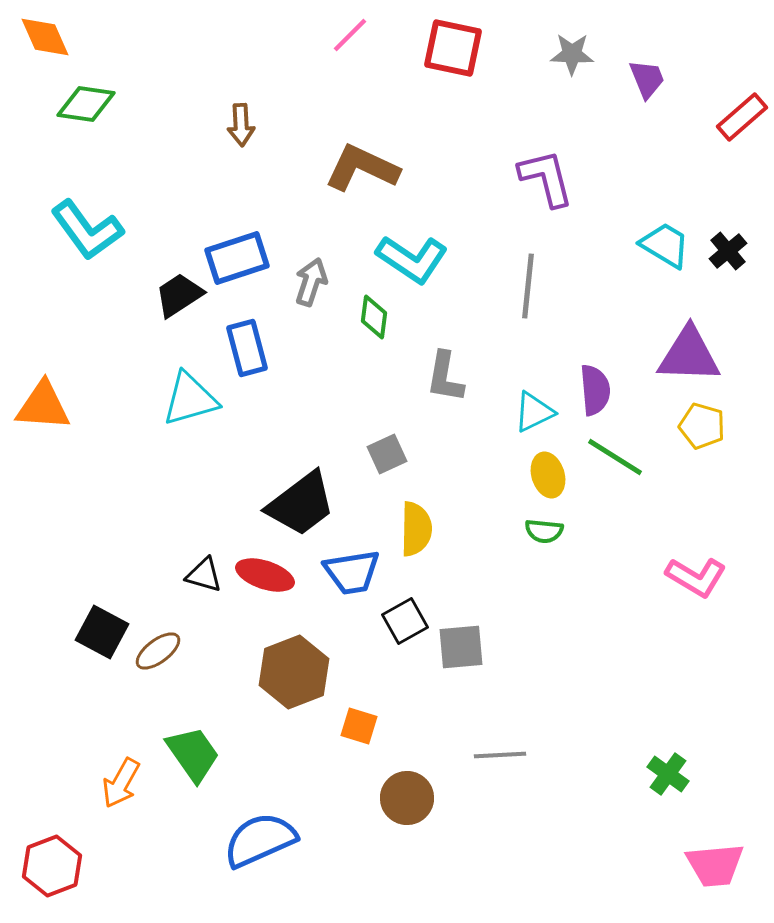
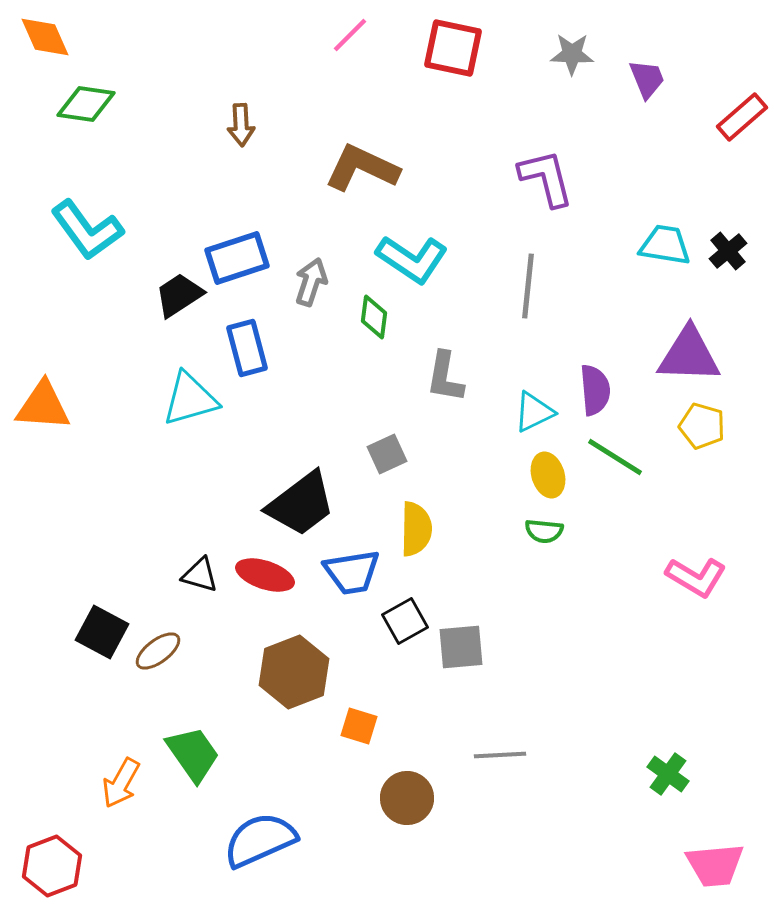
cyan trapezoid at (665, 245): rotated 22 degrees counterclockwise
black triangle at (204, 575): moved 4 px left
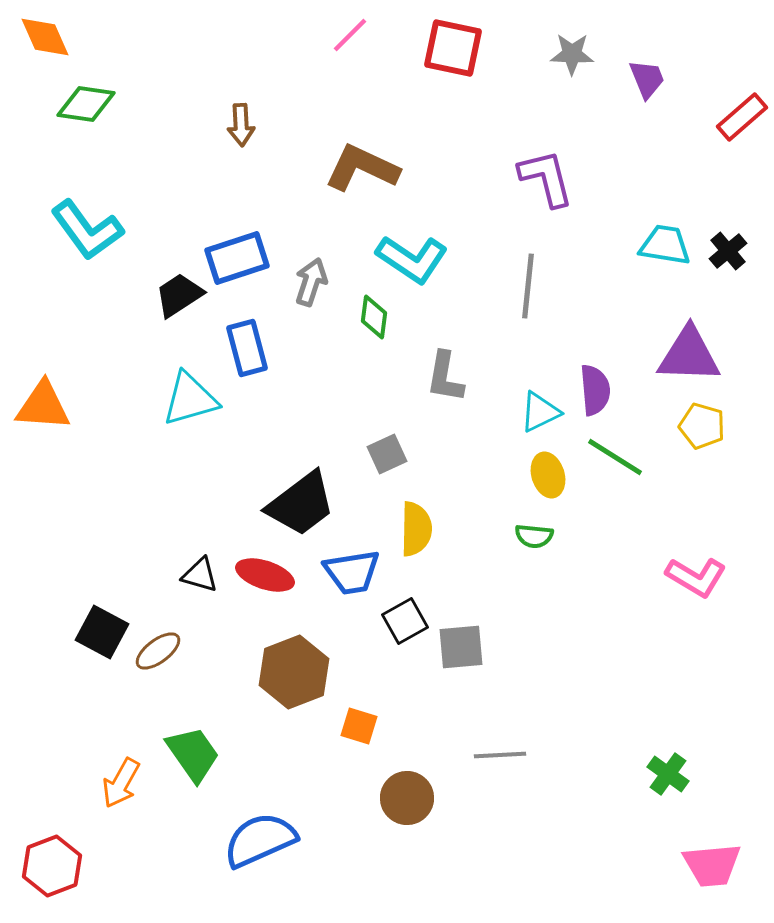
cyan triangle at (534, 412): moved 6 px right
green semicircle at (544, 531): moved 10 px left, 5 px down
pink trapezoid at (715, 865): moved 3 px left
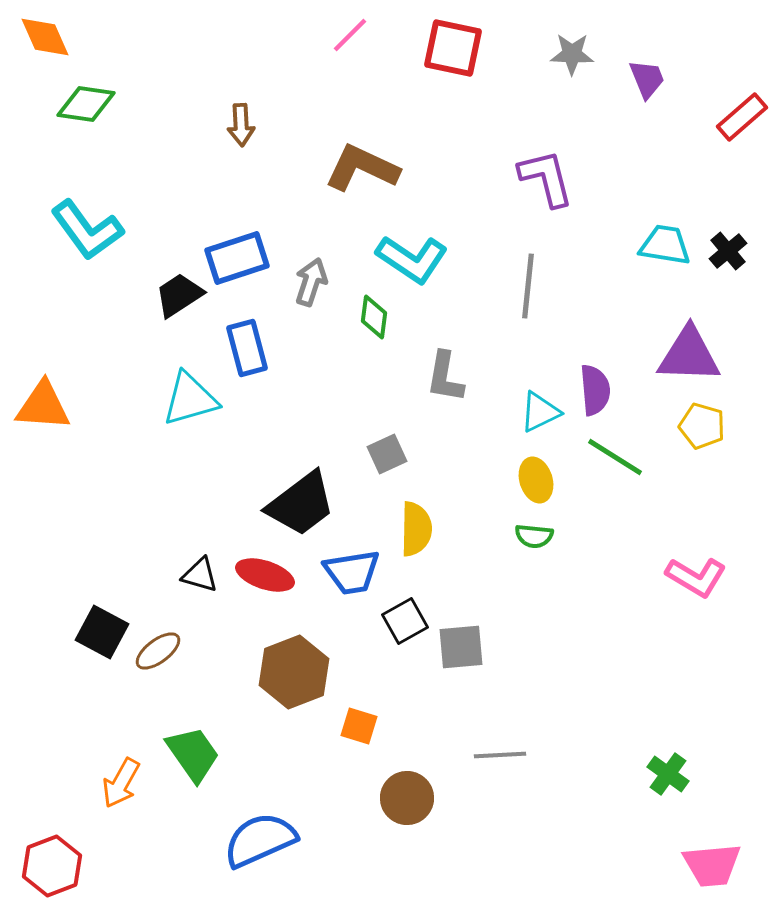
yellow ellipse at (548, 475): moved 12 px left, 5 px down
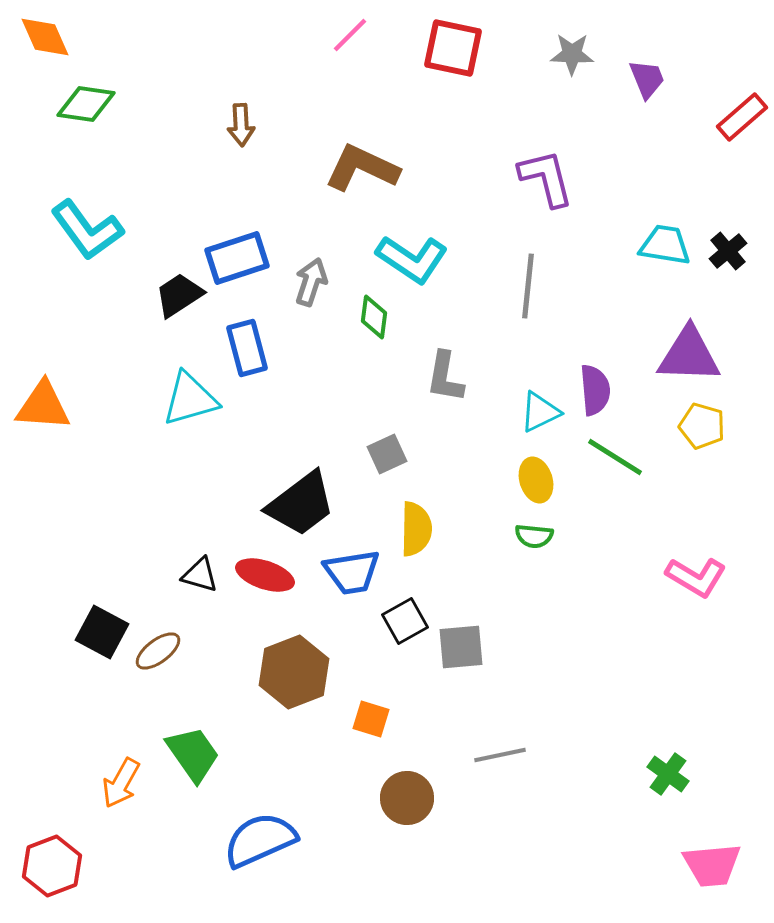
orange square at (359, 726): moved 12 px right, 7 px up
gray line at (500, 755): rotated 9 degrees counterclockwise
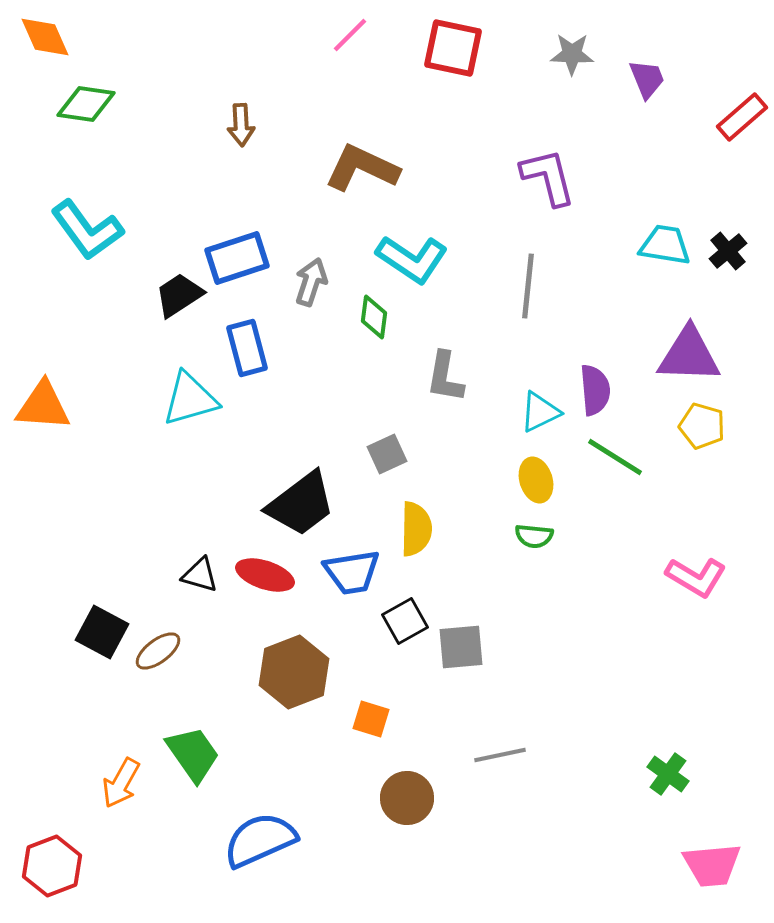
purple L-shape at (546, 178): moved 2 px right, 1 px up
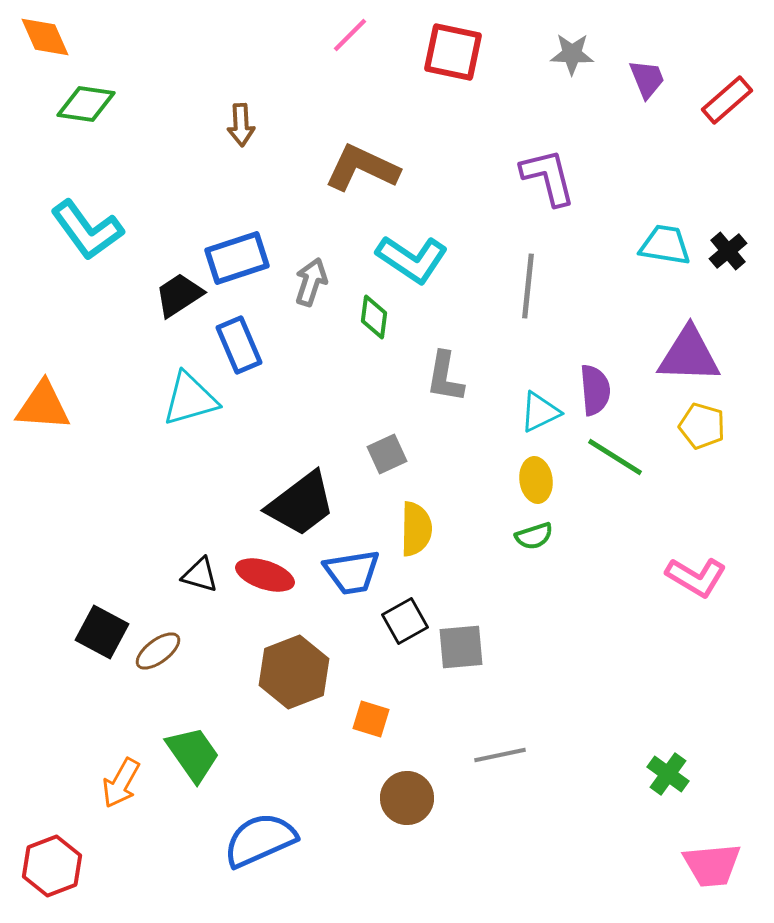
red square at (453, 48): moved 4 px down
red rectangle at (742, 117): moved 15 px left, 17 px up
blue rectangle at (247, 348): moved 8 px left, 3 px up; rotated 8 degrees counterclockwise
yellow ellipse at (536, 480): rotated 9 degrees clockwise
green semicircle at (534, 536): rotated 24 degrees counterclockwise
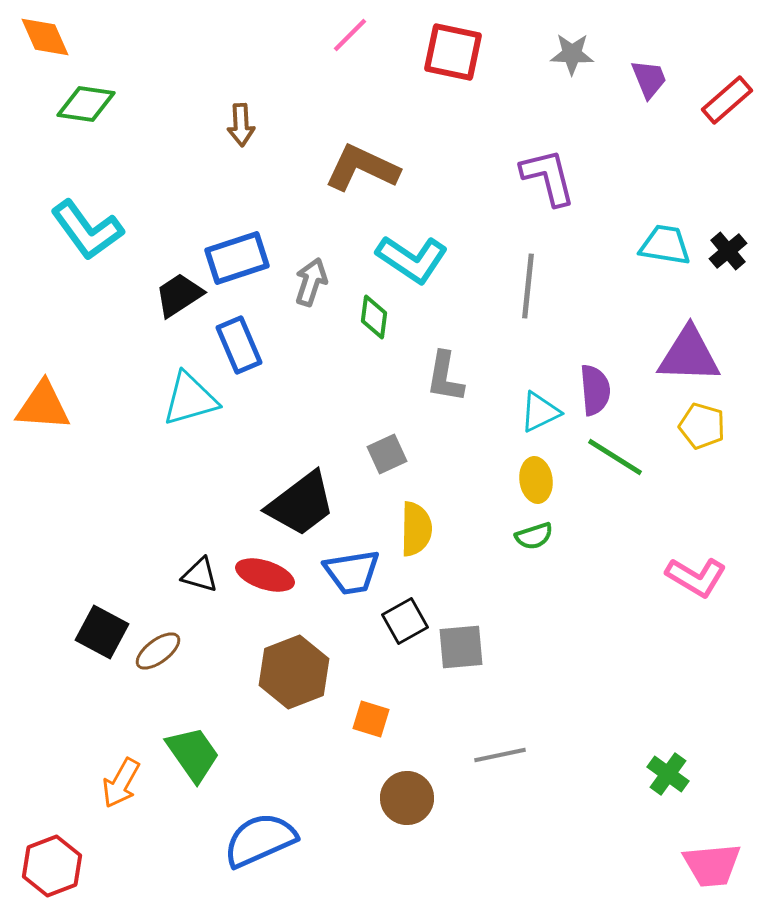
purple trapezoid at (647, 79): moved 2 px right
